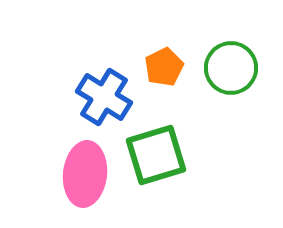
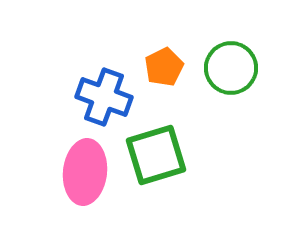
blue cross: rotated 12 degrees counterclockwise
pink ellipse: moved 2 px up
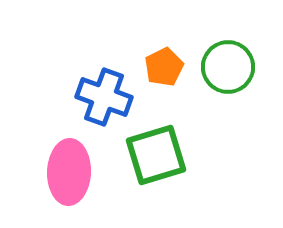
green circle: moved 3 px left, 1 px up
pink ellipse: moved 16 px left; rotated 4 degrees counterclockwise
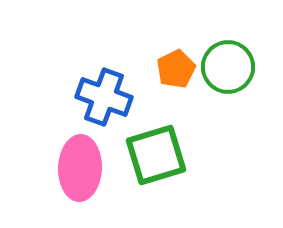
orange pentagon: moved 12 px right, 2 px down
pink ellipse: moved 11 px right, 4 px up
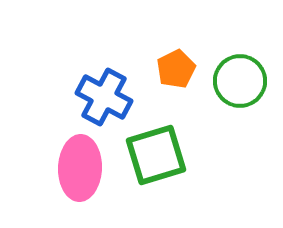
green circle: moved 12 px right, 14 px down
blue cross: rotated 8 degrees clockwise
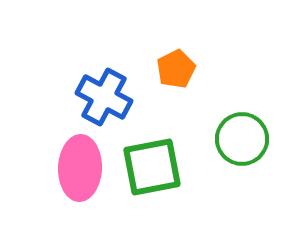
green circle: moved 2 px right, 58 px down
green square: moved 4 px left, 12 px down; rotated 6 degrees clockwise
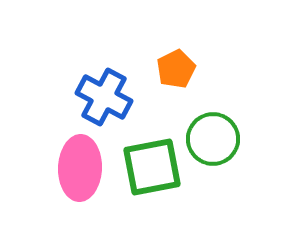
green circle: moved 29 px left
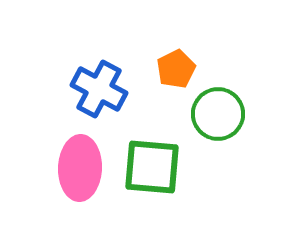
blue cross: moved 5 px left, 8 px up
green circle: moved 5 px right, 25 px up
green square: rotated 16 degrees clockwise
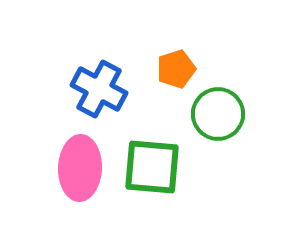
orange pentagon: rotated 9 degrees clockwise
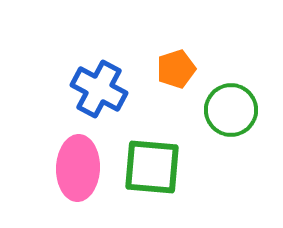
green circle: moved 13 px right, 4 px up
pink ellipse: moved 2 px left
